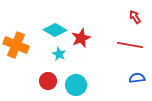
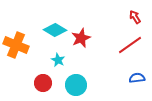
red line: rotated 45 degrees counterclockwise
cyan star: moved 1 px left, 6 px down
red circle: moved 5 px left, 2 px down
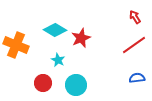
red line: moved 4 px right
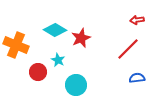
red arrow: moved 2 px right, 3 px down; rotated 64 degrees counterclockwise
red line: moved 6 px left, 4 px down; rotated 10 degrees counterclockwise
red circle: moved 5 px left, 11 px up
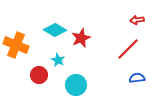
red circle: moved 1 px right, 3 px down
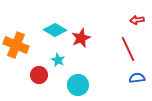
red line: rotated 70 degrees counterclockwise
cyan circle: moved 2 px right
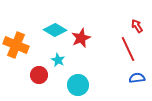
red arrow: moved 6 px down; rotated 64 degrees clockwise
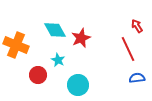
cyan diamond: rotated 30 degrees clockwise
red circle: moved 1 px left
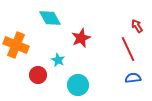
cyan diamond: moved 5 px left, 12 px up
blue semicircle: moved 4 px left
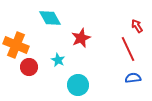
red circle: moved 9 px left, 8 px up
